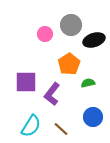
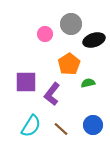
gray circle: moved 1 px up
blue circle: moved 8 px down
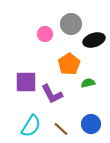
purple L-shape: rotated 65 degrees counterclockwise
blue circle: moved 2 px left, 1 px up
